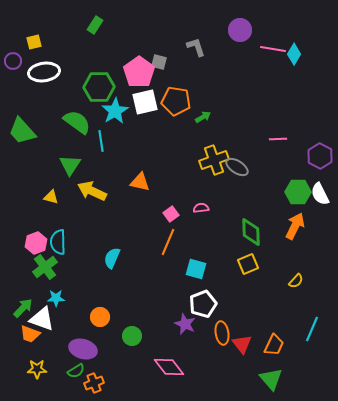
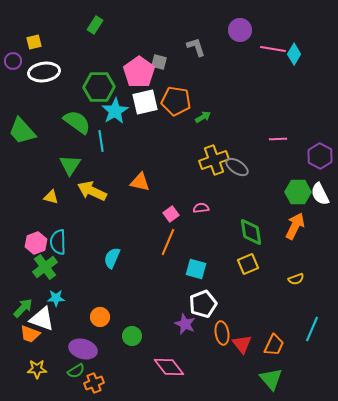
green diamond at (251, 232): rotated 8 degrees counterclockwise
yellow semicircle at (296, 281): moved 2 px up; rotated 28 degrees clockwise
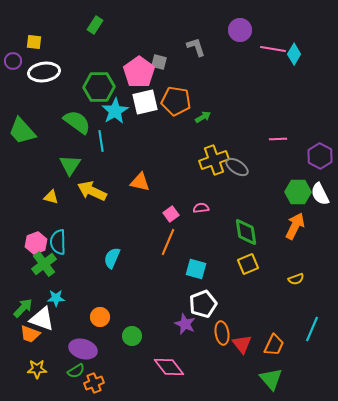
yellow square at (34, 42): rotated 21 degrees clockwise
green diamond at (251, 232): moved 5 px left
green cross at (45, 267): moved 1 px left, 3 px up
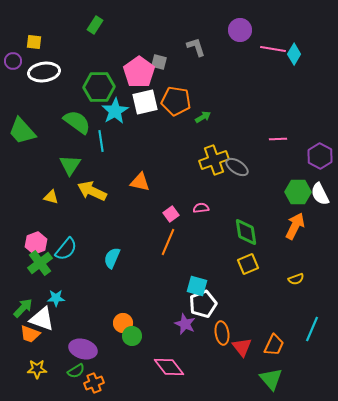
cyan semicircle at (58, 242): moved 8 px right, 7 px down; rotated 140 degrees counterclockwise
green cross at (44, 264): moved 4 px left, 1 px up
cyan square at (196, 269): moved 1 px right, 17 px down
orange circle at (100, 317): moved 23 px right, 6 px down
red triangle at (242, 344): moved 3 px down
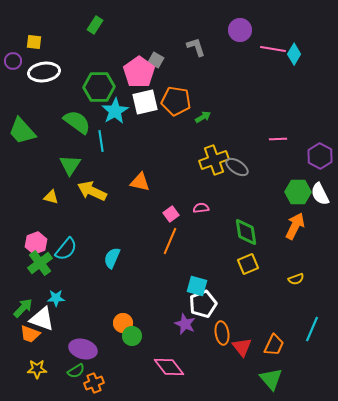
gray square at (159, 62): moved 3 px left, 2 px up; rotated 14 degrees clockwise
orange line at (168, 242): moved 2 px right, 1 px up
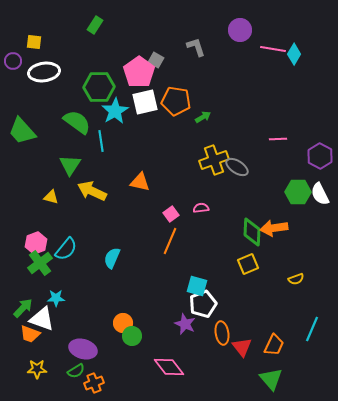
orange arrow at (295, 226): moved 21 px left, 2 px down; rotated 124 degrees counterclockwise
green diamond at (246, 232): moved 6 px right; rotated 12 degrees clockwise
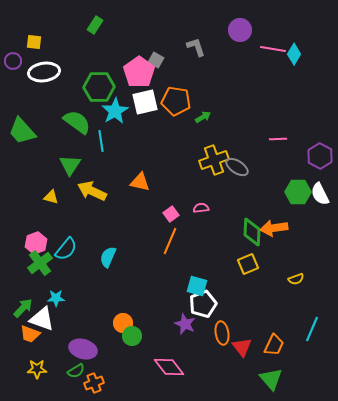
cyan semicircle at (112, 258): moved 4 px left, 1 px up
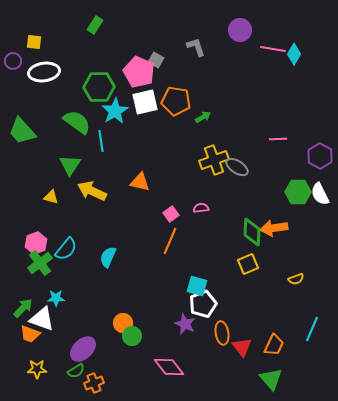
pink pentagon at (139, 72): rotated 12 degrees counterclockwise
purple ellipse at (83, 349): rotated 60 degrees counterclockwise
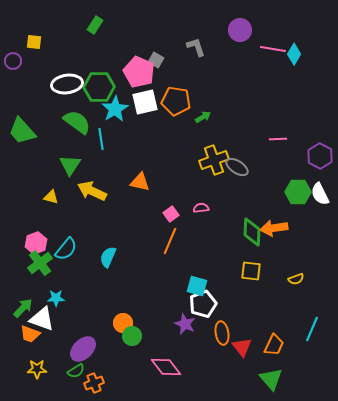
white ellipse at (44, 72): moved 23 px right, 12 px down
cyan star at (115, 111): moved 2 px up
cyan line at (101, 141): moved 2 px up
yellow square at (248, 264): moved 3 px right, 7 px down; rotated 30 degrees clockwise
pink diamond at (169, 367): moved 3 px left
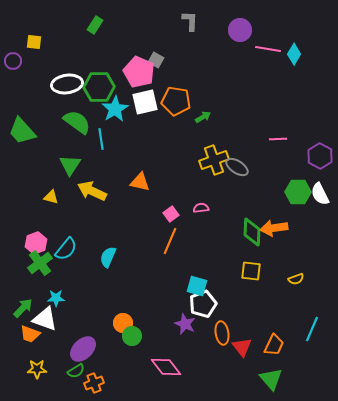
gray L-shape at (196, 47): moved 6 px left, 26 px up; rotated 20 degrees clockwise
pink line at (273, 49): moved 5 px left
white triangle at (42, 319): moved 3 px right
